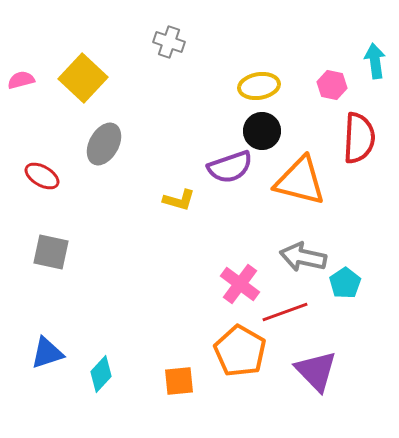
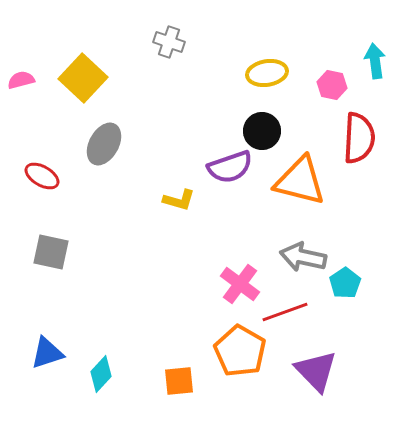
yellow ellipse: moved 8 px right, 13 px up
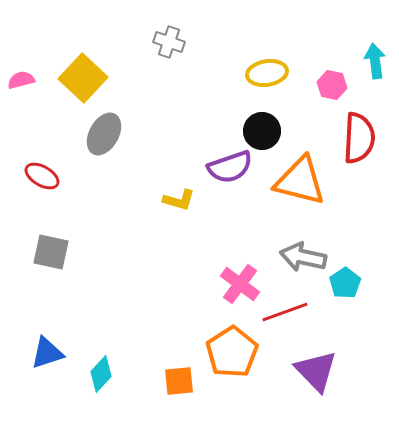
gray ellipse: moved 10 px up
orange pentagon: moved 8 px left, 1 px down; rotated 9 degrees clockwise
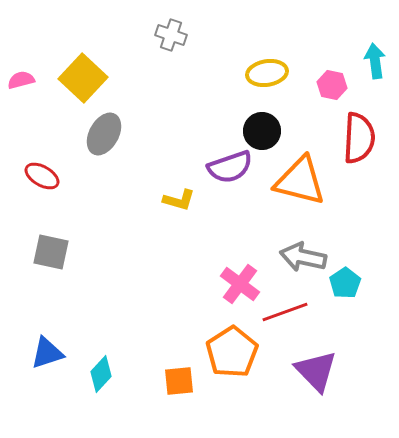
gray cross: moved 2 px right, 7 px up
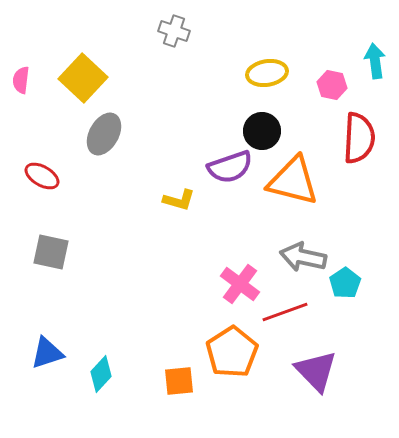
gray cross: moved 3 px right, 4 px up
pink semicircle: rotated 68 degrees counterclockwise
orange triangle: moved 7 px left
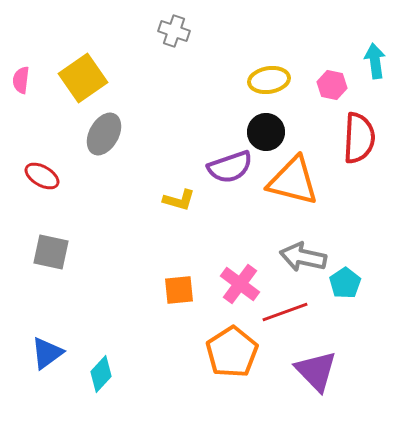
yellow ellipse: moved 2 px right, 7 px down
yellow square: rotated 12 degrees clockwise
black circle: moved 4 px right, 1 px down
blue triangle: rotated 18 degrees counterclockwise
orange square: moved 91 px up
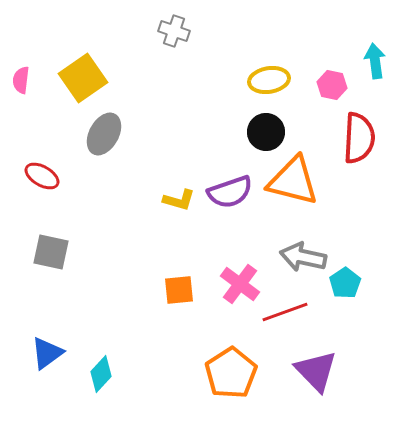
purple semicircle: moved 25 px down
orange pentagon: moved 1 px left, 21 px down
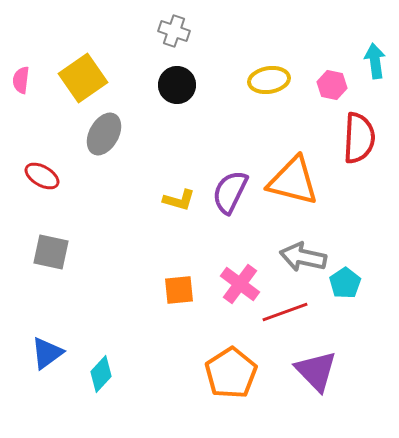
black circle: moved 89 px left, 47 px up
purple semicircle: rotated 135 degrees clockwise
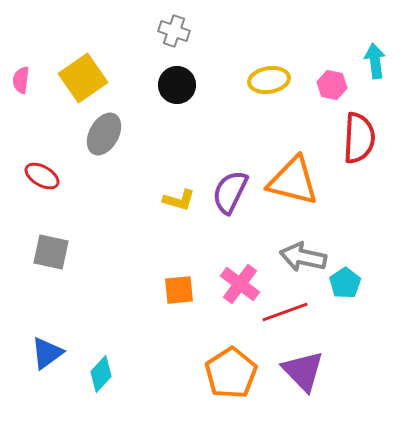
purple triangle: moved 13 px left
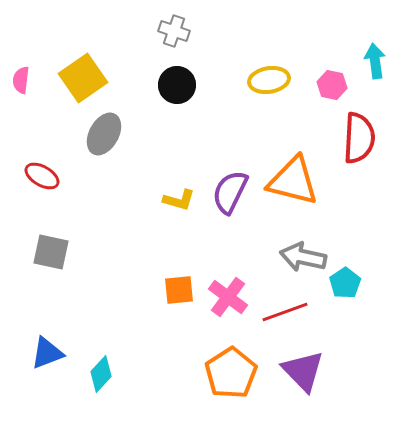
pink cross: moved 12 px left, 13 px down
blue triangle: rotated 15 degrees clockwise
